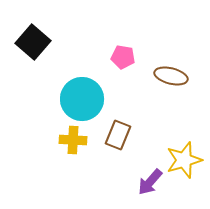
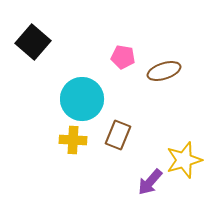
brown ellipse: moved 7 px left, 5 px up; rotated 32 degrees counterclockwise
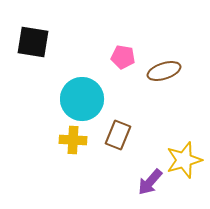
black square: rotated 32 degrees counterclockwise
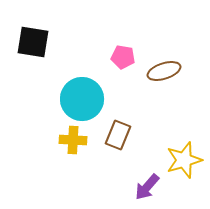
purple arrow: moved 3 px left, 5 px down
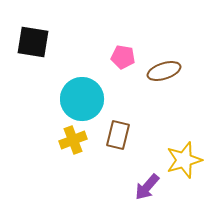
brown rectangle: rotated 8 degrees counterclockwise
yellow cross: rotated 24 degrees counterclockwise
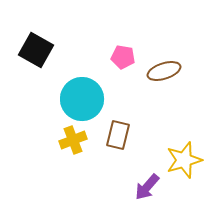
black square: moved 3 px right, 8 px down; rotated 20 degrees clockwise
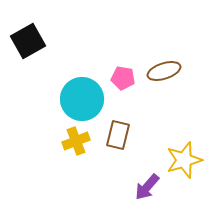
black square: moved 8 px left, 9 px up; rotated 32 degrees clockwise
pink pentagon: moved 21 px down
yellow cross: moved 3 px right, 1 px down
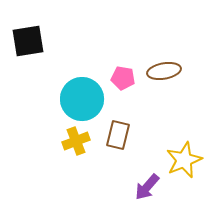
black square: rotated 20 degrees clockwise
brown ellipse: rotated 8 degrees clockwise
yellow star: rotated 6 degrees counterclockwise
